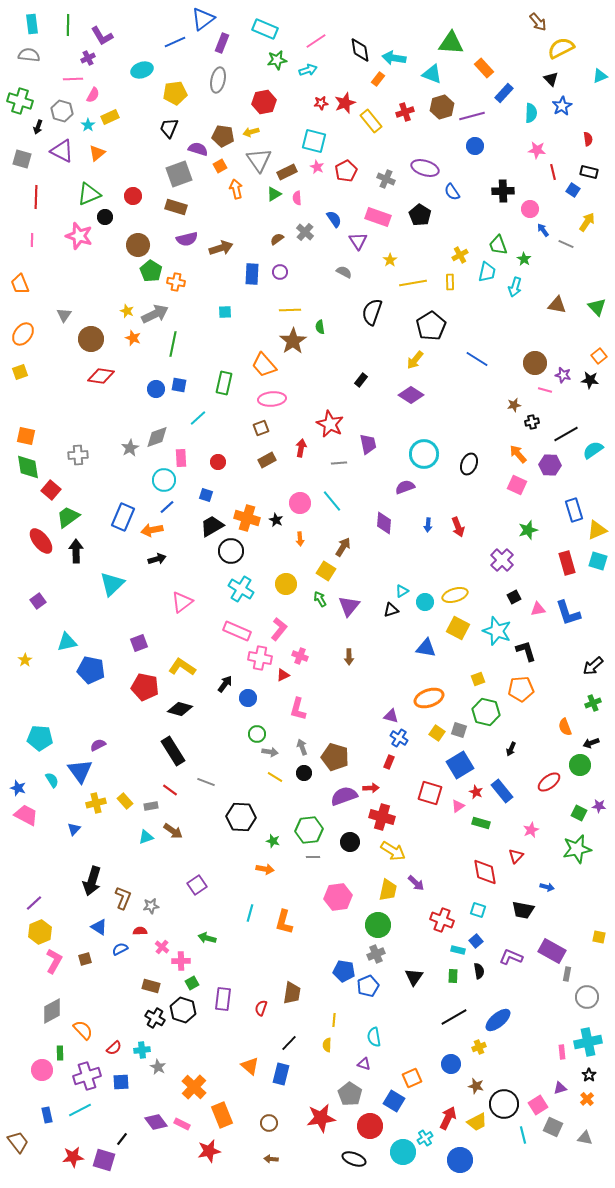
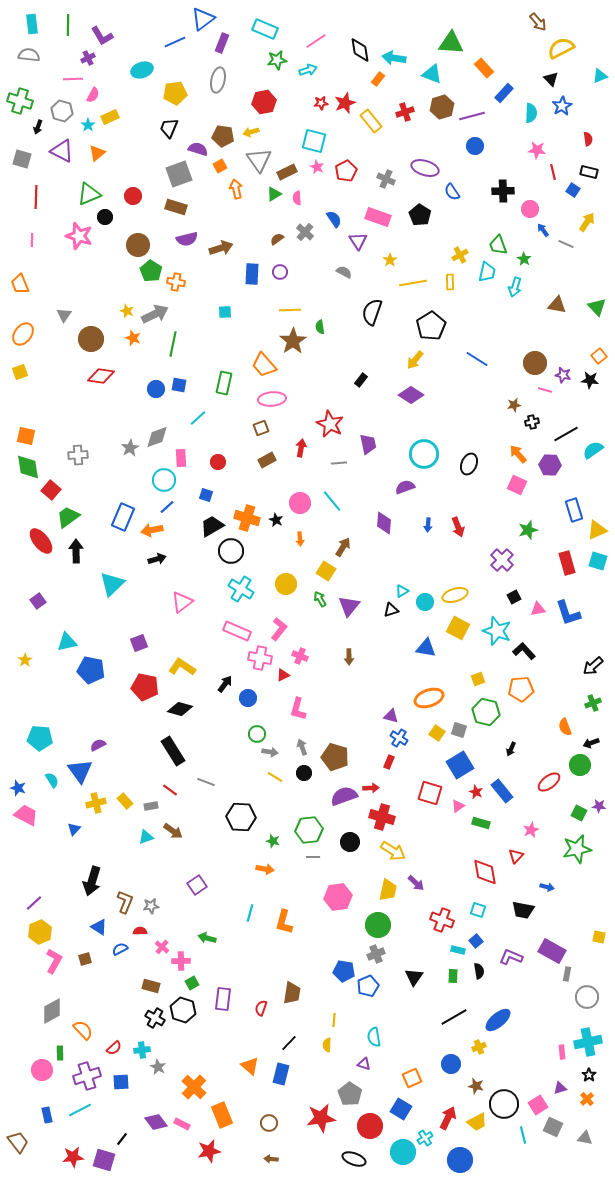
black L-shape at (526, 651): moved 2 px left; rotated 25 degrees counterclockwise
brown L-shape at (123, 898): moved 2 px right, 4 px down
blue square at (394, 1101): moved 7 px right, 8 px down
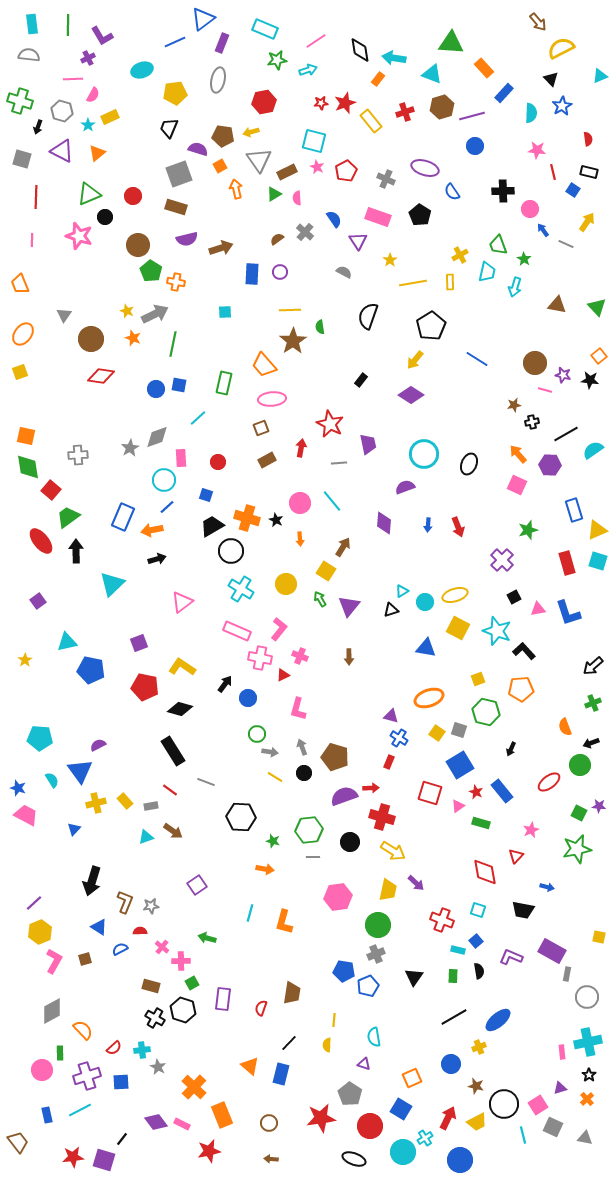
black semicircle at (372, 312): moved 4 px left, 4 px down
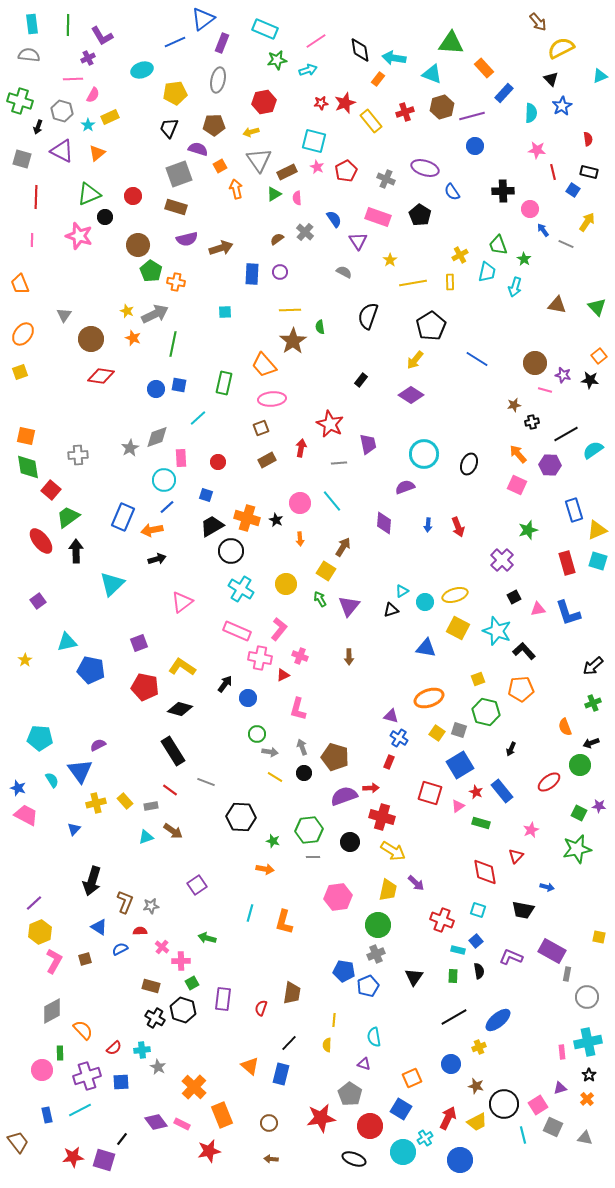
brown pentagon at (223, 136): moved 9 px left, 11 px up; rotated 10 degrees counterclockwise
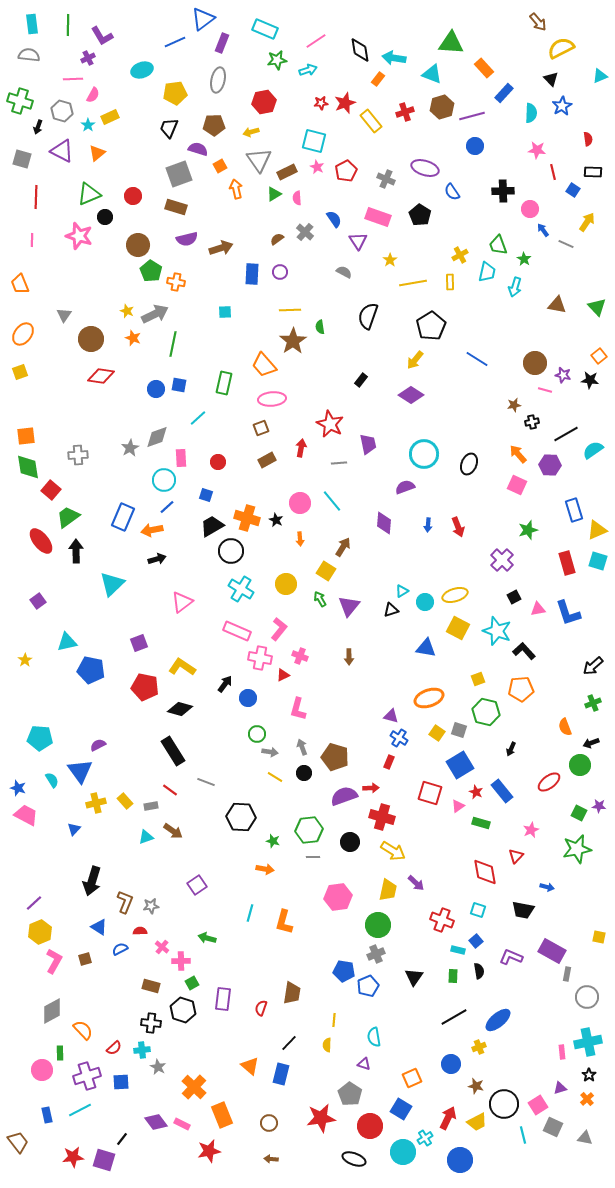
black rectangle at (589, 172): moved 4 px right; rotated 12 degrees counterclockwise
orange square at (26, 436): rotated 18 degrees counterclockwise
black cross at (155, 1018): moved 4 px left, 5 px down; rotated 24 degrees counterclockwise
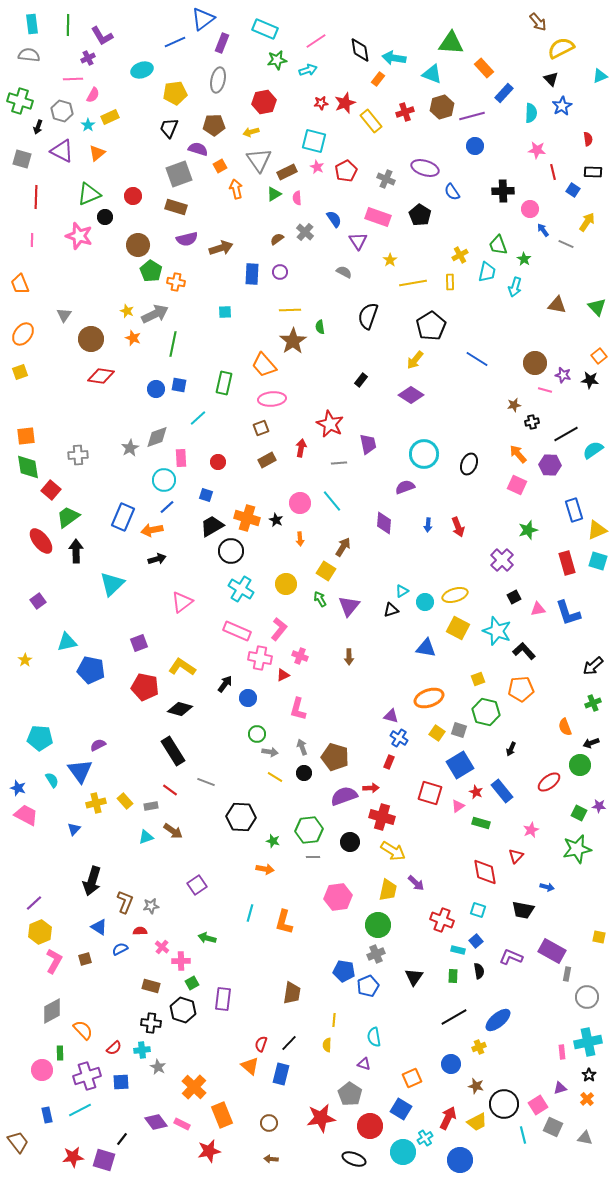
red semicircle at (261, 1008): moved 36 px down
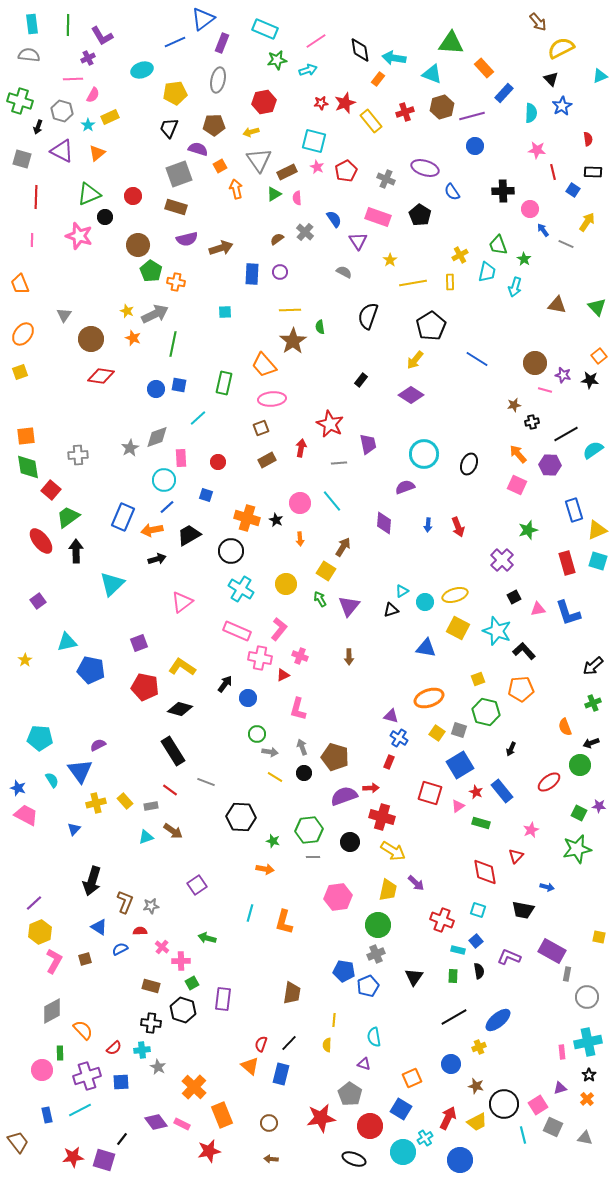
black trapezoid at (212, 526): moved 23 px left, 9 px down
purple L-shape at (511, 957): moved 2 px left
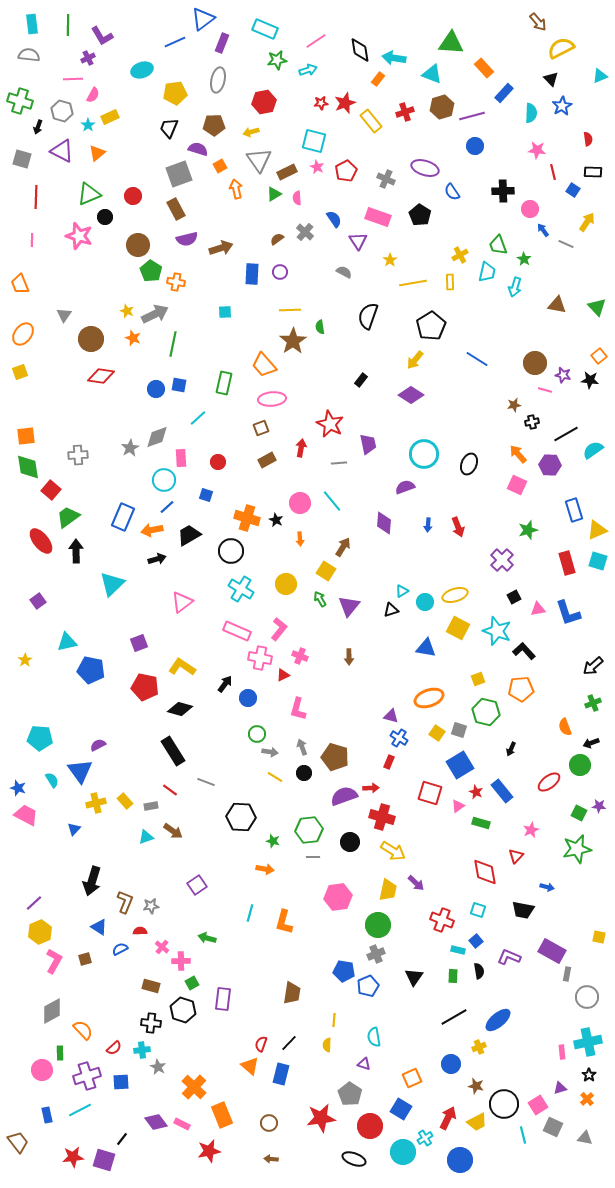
brown rectangle at (176, 207): moved 2 px down; rotated 45 degrees clockwise
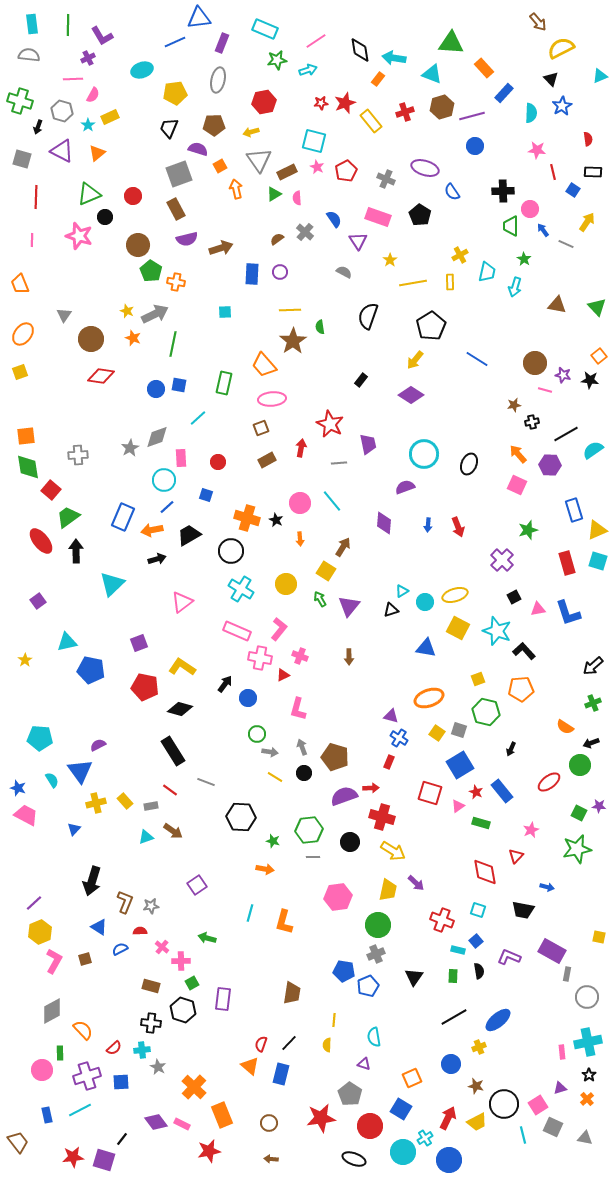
blue triangle at (203, 19): moved 4 px left, 1 px up; rotated 30 degrees clockwise
green trapezoid at (498, 245): moved 13 px right, 19 px up; rotated 20 degrees clockwise
orange semicircle at (565, 727): rotated 36 degrees counterclockwise
blue circle at (460, 1160): moved 11 px left
